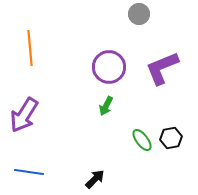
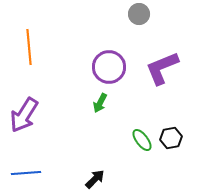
orange line: moved 1 px left, 1 px up
green arrow: moved 6 px left, 3 px up
blue line: moved 3 px left, 1 px down; rotated 12 degrees counterclockwise
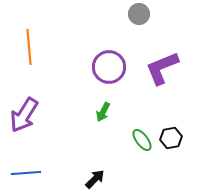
green arrow: moved 3 px right, 9 px down
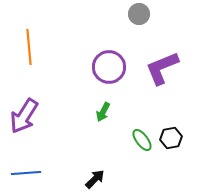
purple arrow: moved 1 px down
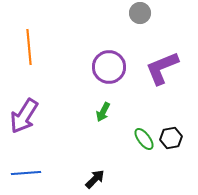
gray circle: moved 1 px right, 1 px up
green ellipse: moved 2 px right, 1 px up
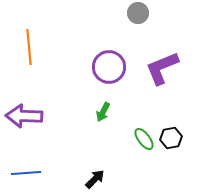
gray circle: moved 2 px left
purple arrow: rotated 60 degrees clockwise
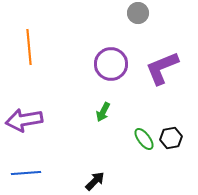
purple circle: moved 2 px right, 3 px up
purple arrow: moved 4 px down; rotated 12 degrees counterclockwise
black arrow: moved 2 px down
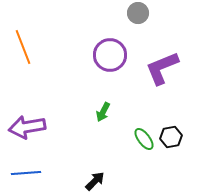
orange line: moved 6 px left; rotated 16 degrees counterclockwise
purple circle: moved 1 px left, 9 px up
purple arrow: moved 3 px right, 7 px down
black hexagon: moved 1 px up
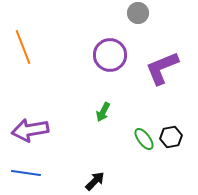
purple arrow: moved 3 px right, 3 px down
blue line: rotated 12 degrees clockwise
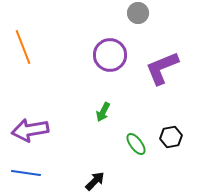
green ellipse: moved 8 px left, 5 px down
